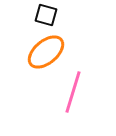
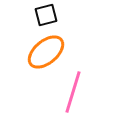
black square: rotated 30 degrees counterclockwise
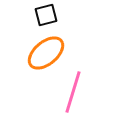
orange ellipse: moved 1 px down
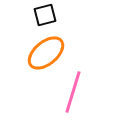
black square: moved 1 px left
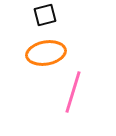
orange ellipse: rotated 30 degrees clockwise
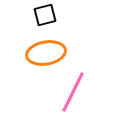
pink line: rotated 9 degrees clockwise
